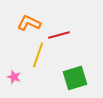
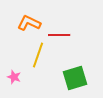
red line: rotated 15 degrees clockwise
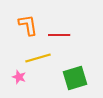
orange L-shape: moved 1 px left, 2 px down; rotated 55 degrees clockwise
yellow line: moved 3 px down; rotated 55 degrees clockwise
pink star: moved 5 px right
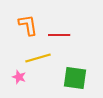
green square: rotated 25 degrees clockwise
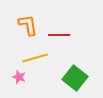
yellow line: moved 3 px left
green square: rotated 30 degrees clockwise
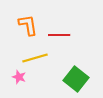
green square: moved 1 px right, 1 px down
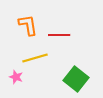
pink star: moved 3 px left
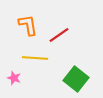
red line: rotated 35 degrees counterclockwise
yellow line: rotated 20 degrees clockwise
pink star: moved 2 px left, 1 px down
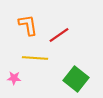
pink star: rotated 16 degrees counterclockwise
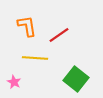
orange L-shape: moved 1 px left, 1 px down
pink star: moved 4 px down; rotated 24 degrees clockwise
